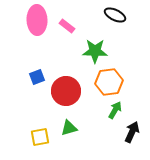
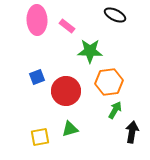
green star: moved 5 px left
green triangle: moved 1 px right, 1 px down
black arrow: rotated 15 degrees counterclockwise
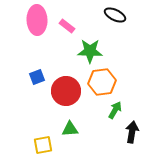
orange hexagon: moved 7 px left
green triangle: rotated 12 degrees clockwise
yellow square: moved 3 px right, 8 px down
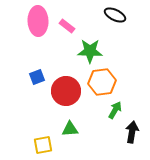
pink ellipse: moved 1 px right, 1 px down
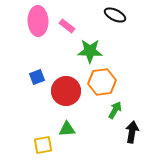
green triangle: moved 3 px left
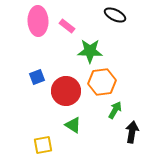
green triangle: moved 6 px right, 4 px up; rotated 36 degrees clockwise
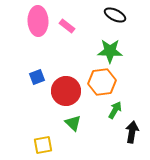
green star: moved 20 px right
green triangle: moved 2 px up; rotated 12 degrees clockwise
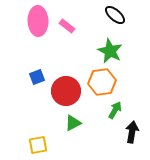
black ellipse: rotated 15 degrees clockwise
green star: rotated 25 degrees clockwise
green triangle: rotated 48 degrees clockwise
yellow square: moved 5 px left
